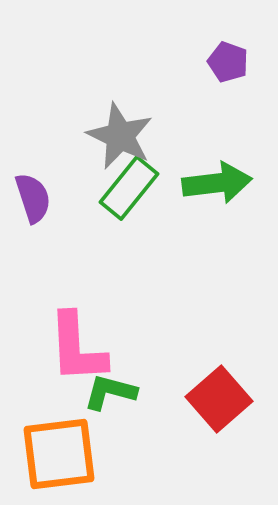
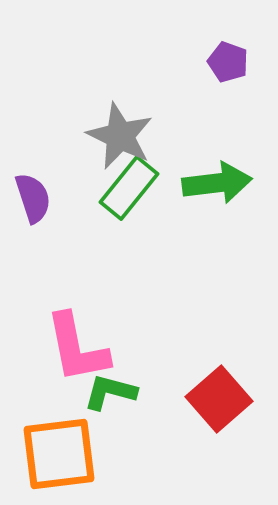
pink L-shape: rotated 8 degrees counterclockwise
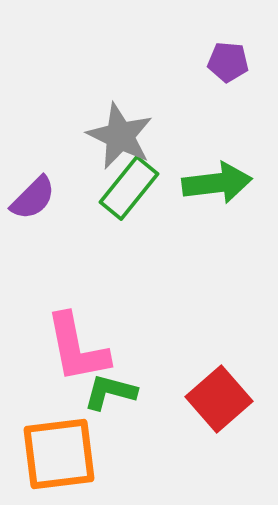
purple pentagon: rotated 15 degrees counterclockwise
purple semicircle: rotated 63 degrees clockwise
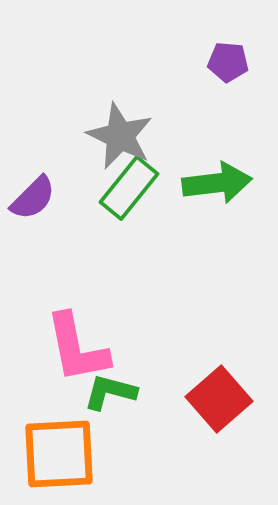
orange square: rotated 4 degrees clockwise
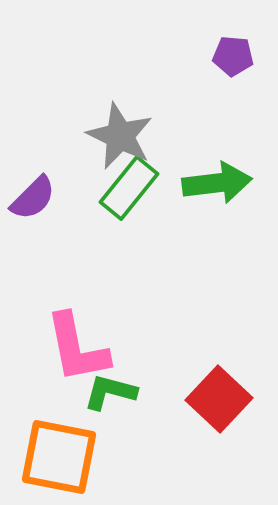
purple pentagon: moved 5 px right, 6 px up
red square: rotated 6 degrees counterclockwise
orange square: moved 3 px down; rotated 14 degrees clockwise
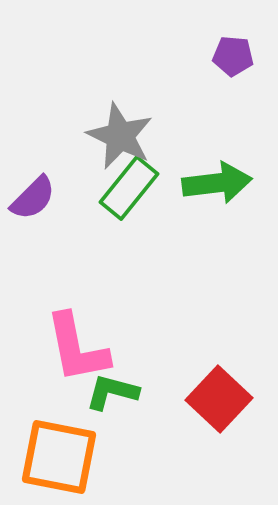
green L-shape: moved 2 px right
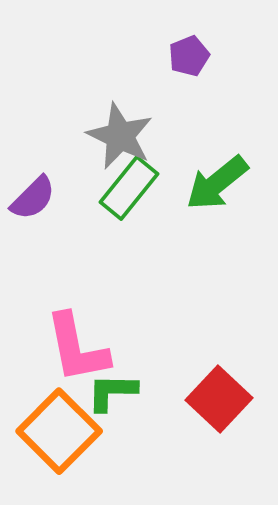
purple pentagon: moved 44 px left; rotated 27 degrees counterclockwise
green arrow: rotated 148 degrees clockwise
green L-shape: rotated 14 degrees counterclockwise
orange square: moved 26 px up; rotated 34 degrees clockwise
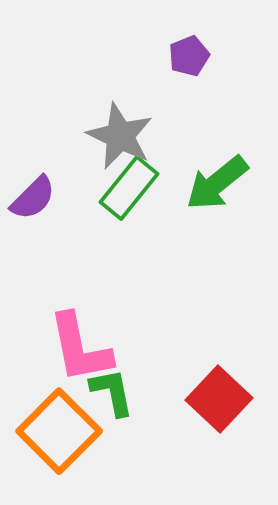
pink L-shape: moved 3 px right
green L-shape: rotated 78 degrees clockwise
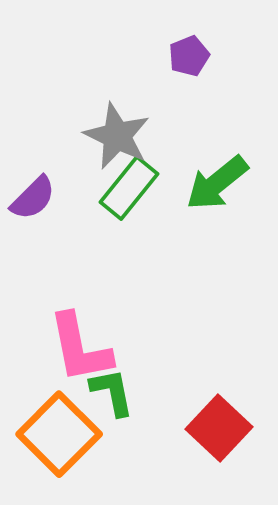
gray star: moved 3 px left
red square: moved 29 px down
orange square: moved 3 px down
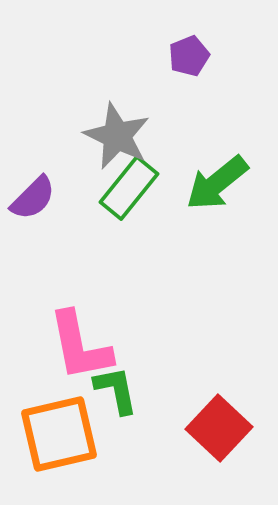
pink L-shape: moved 2 px up
green L-shape: moved 4 px right, 2 px up
orange square: rotated 32 degrees clockwise
